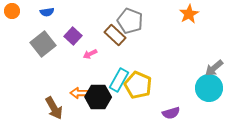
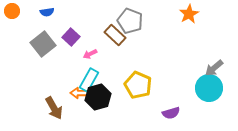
purple square: moved 2 px left, 1 px down
cyan rectangle: moved 30 px left
black hexagon: rotated 15 degrees counterclockwise
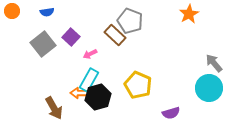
gray arrow: moved 5 px up; rotated 90 degrees clockwise
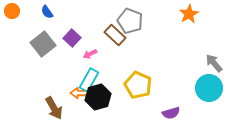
blue semicircle: rotated 64 degrees clockwise
purple square: moved 1 px right, 1 px down
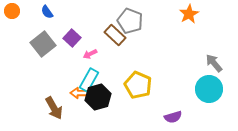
cyan circle: moved 1 px down
purple semicircle: moved 2 px right, 4 px down
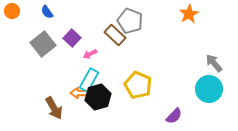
purple semicircle: moved 1 px right, 1 px up; rotated 30 degrees counterclockwise
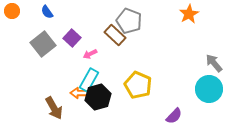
gray pentagon: moved 1 px left
